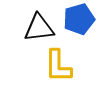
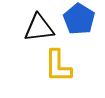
blue pentagon: rotated 24 degrees counterclockwise
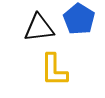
yellow L-shape: moved 4 px left, 4 px down
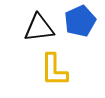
blue pentagon: moved 1 px right, 2 px down; rotated 16 degrees clockwise
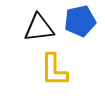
blue pentagon: rotated 12 degrees clockwise
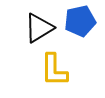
black triangle: rotated 24 degrees counterclockwise
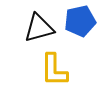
black triangle: rotated 16 degrees clockwise
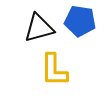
blue pentagon: rotated 20 degrees clockwise
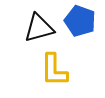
blue pentagon: rotated 12 degrees clockwise
